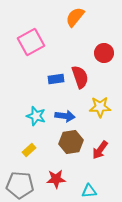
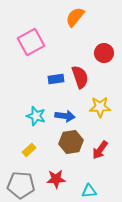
gray pentagon: moved 1 px right
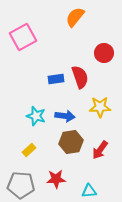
pink square: moved 8 px left, 5 px up
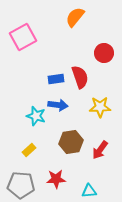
blue arrow: moved 7 px left, 11 px up
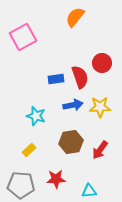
red circle: moved 2 px left, 10 px down
blue arrow: moved 15 px right; rotated 18 degrees counterclockwise
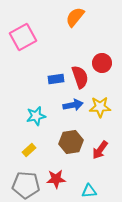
cyan star: rotated 30 degrees counterclockwise
gray pentagon: moved 5 px right
